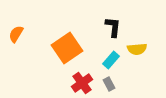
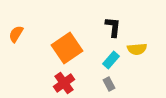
red cross: moved 18 px left
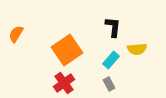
orange square: moved 2 px down
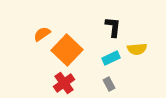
orange semicircle: moved 26 px right; rotated 24 degrees clockwise
orange square: rotated 12 degrees counterclockwise
cyan rectangle: moved 2 px up; rotated 24 degrees clockwise
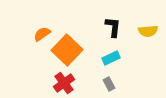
yellow semicircle: moved 11 px right, 18 px up
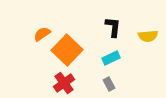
yellow semicircle: moved 5 px down
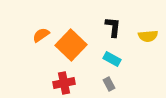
orange semicircle: moved 1 px left, 1 px down
orange square: moved 4 px right, 5 px up
cyan rectangle: moved 1 px right, 1 px down; rotated 54 degrees clockwise
red cross: rotated 25 degrees clockwise
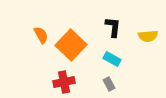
orange semicircle: rotated 96 degrees clockwise
red cross: moved 1 px up
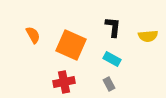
orange semicircle: moved 8 px left
orange square: rotated 20 degrees counterclockwise
